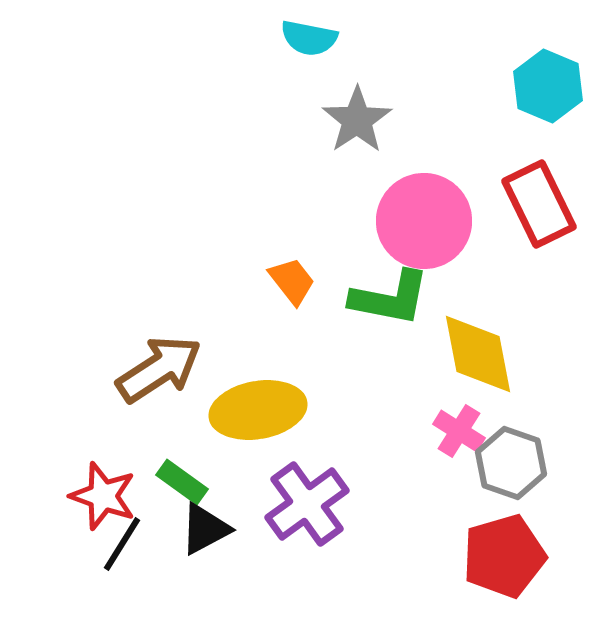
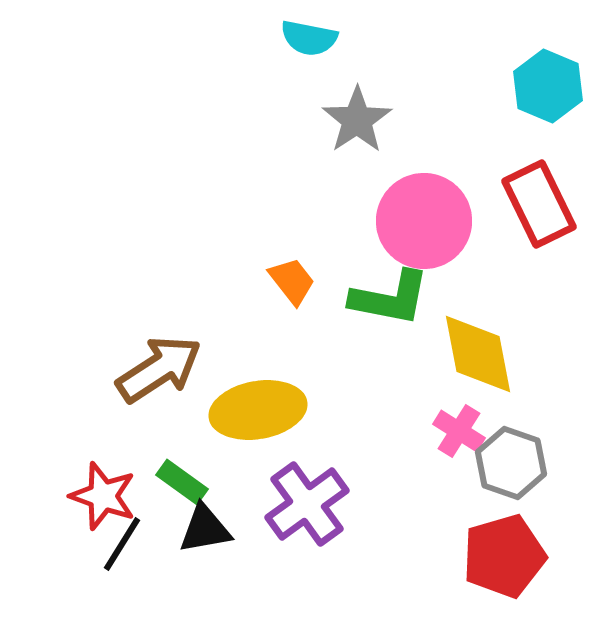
black triangle: rotated 18 degrees clockwise
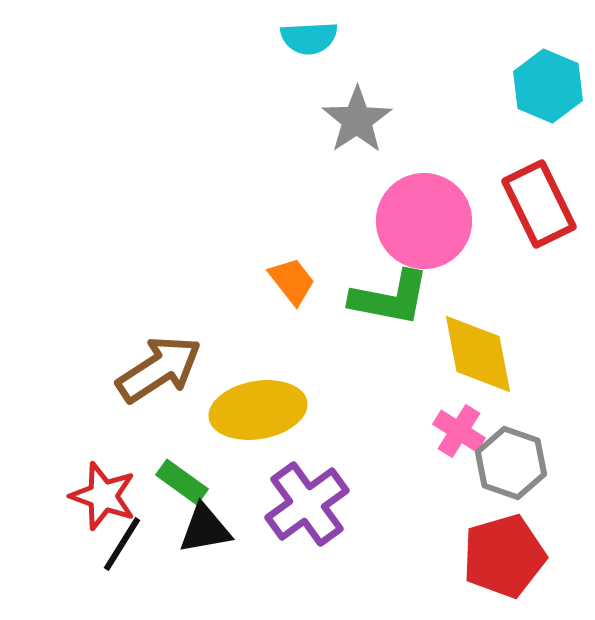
cyan semicircle: rotated 14 degrees counterclockwise
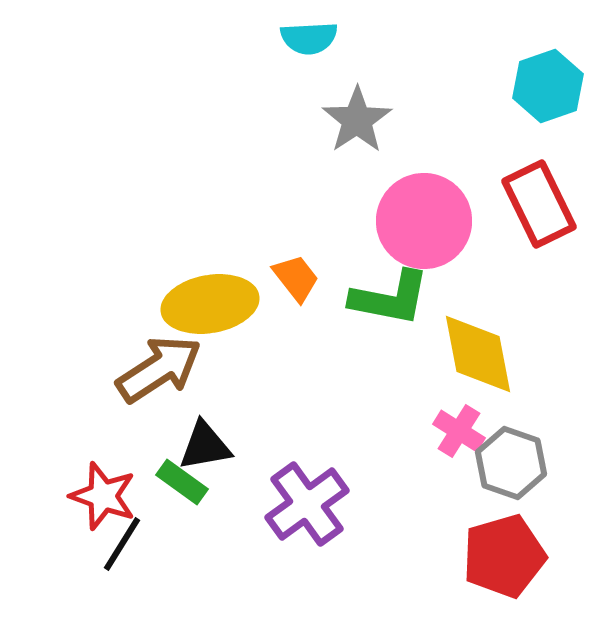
cyan hexagon: rotated 18 degrees clockwise
orange trapezoid: moved 4 px right, 3 px up
yellow ellipse: moved 48 px left, 106 px up
black triangle: moved 83 px up
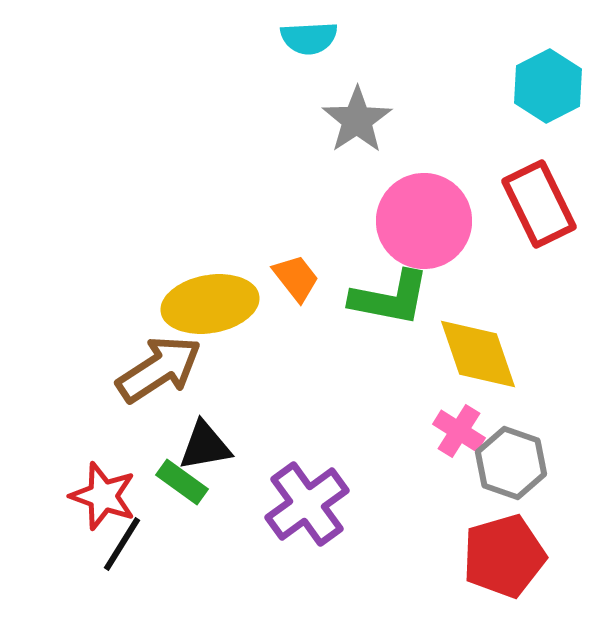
cyan hexagon: rotated 8 degrees counterclockwise
yellow diamond: rotated 8 degrees counterclockwise
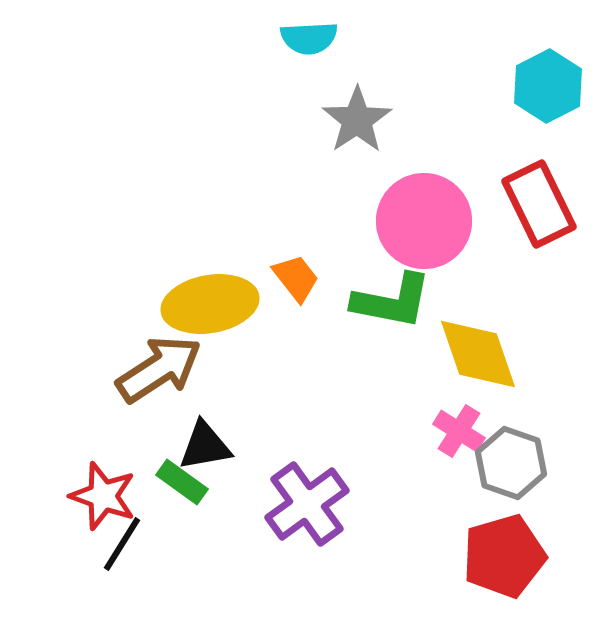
green L-shape: moved 2 px right, 3 px down
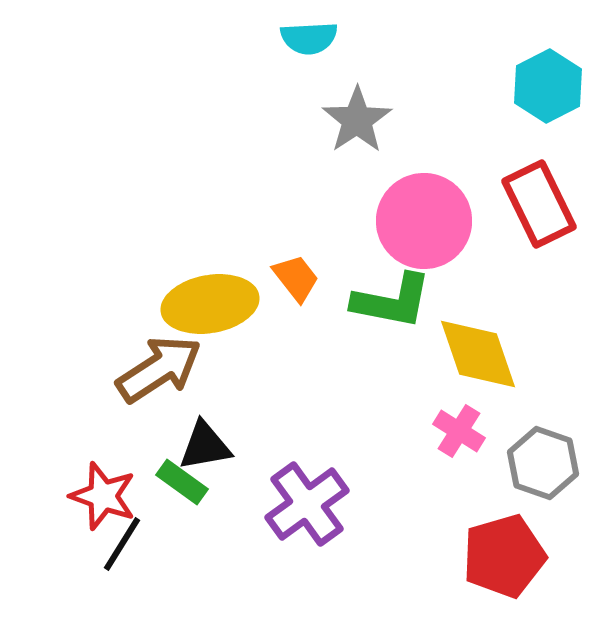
gray hexagon: moved 32 px right
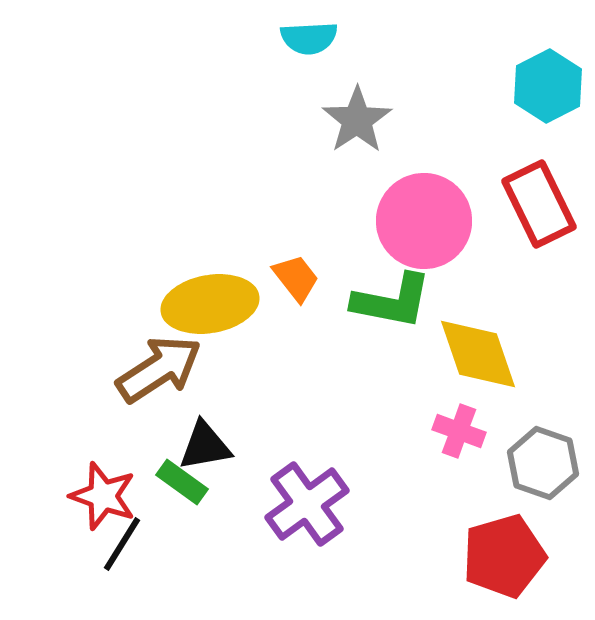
pink cross: rotated 12 degrees counterclockwise
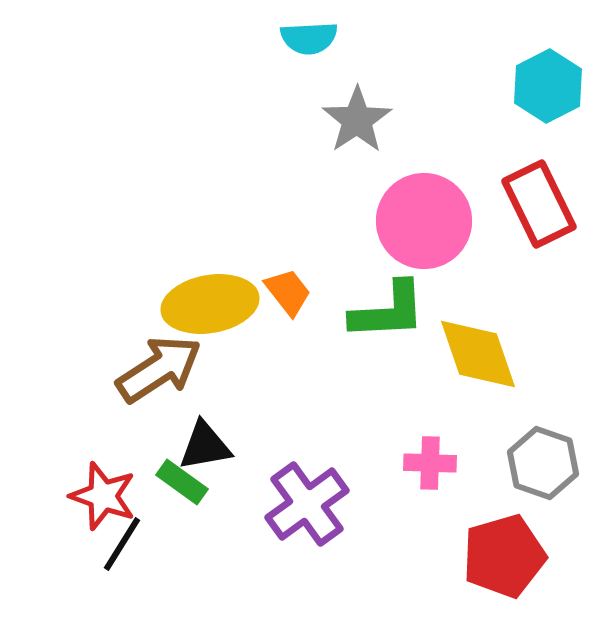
orange trapezoid: moved 8 px left, 14 px down
green L-shape: moved 4 px left, 10 px down; rotated 14 degrees counterclockwise
pink cross: moved 29 px left, 32 px down; rotated 18 degrees counterclockwise
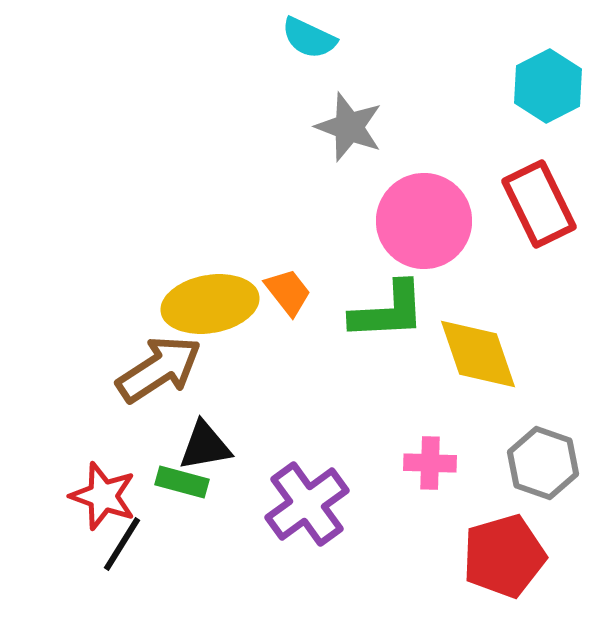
cyan semicircle: rotated 28 degrees clockwise
gray star: moved 8 px left, 7 px down; rotated 18 degrees counterclockwise
green rectangle: rotated 21 degrees counterclockwise
